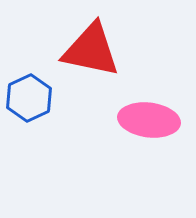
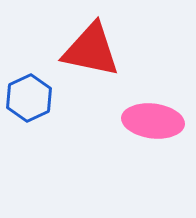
pink ellipse: moved 4 px right, 1 px down
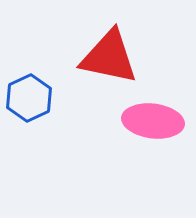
red triangle: moved 18 px right, 7 px down
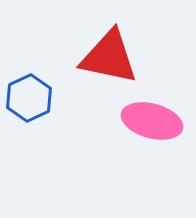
pink ellipse: moved 1 px left; rotated 8 degrees clockwise
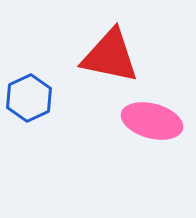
red triangle: moved 1 px right, 1 px up
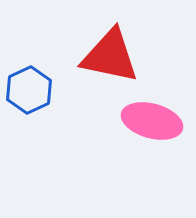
blue hexagon: moved 8 px up
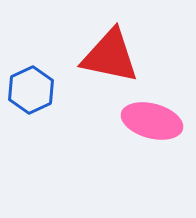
blue hexagon: moved 2 px right
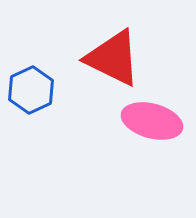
red triangle: moved 3 px right, 2 px down; rotated 14 degrees clockwise
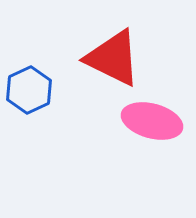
blue hexagon: moved 2 px left
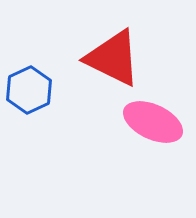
pink ellipse: moved 1 px right, 1 px down; rotated 10 degrees clockwise
